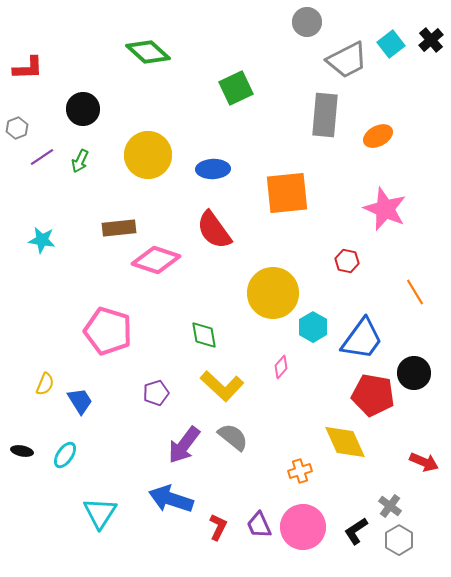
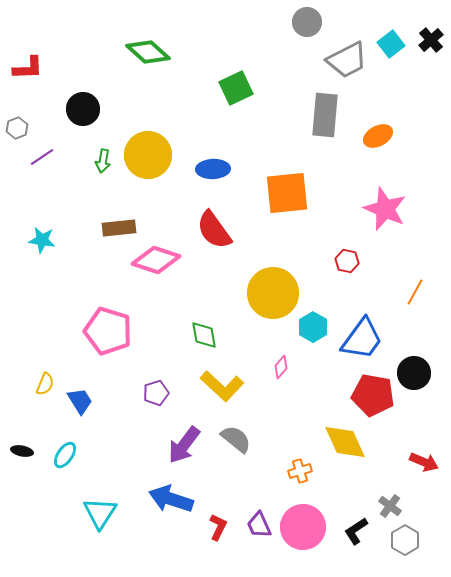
green arrow at (80, 161): moved 23 px right; rotated 15 degrees counterclockwise
orange line at (415, 292): rotated 60 degrees clockwise
gray semicircle at (233, 437): moved 3 px right, 2 px down
gray hexagon at (399, 540): moved 6 px right
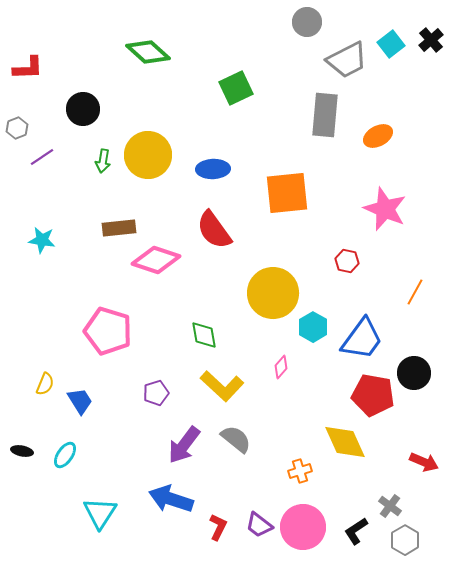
purple trapezoid at (259, 525): rotated 28 degrees counterclockwise
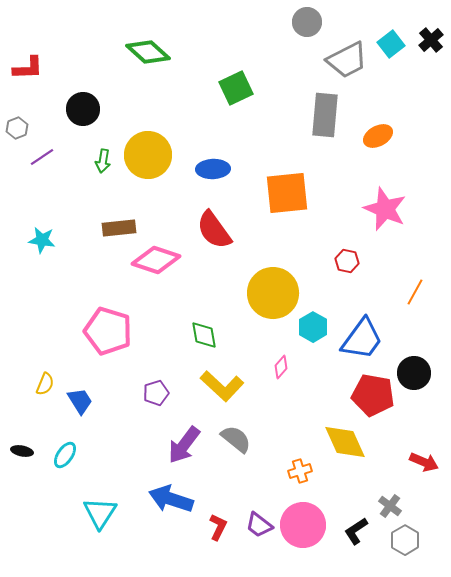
pink circle at (303, 527): moved 2 px up
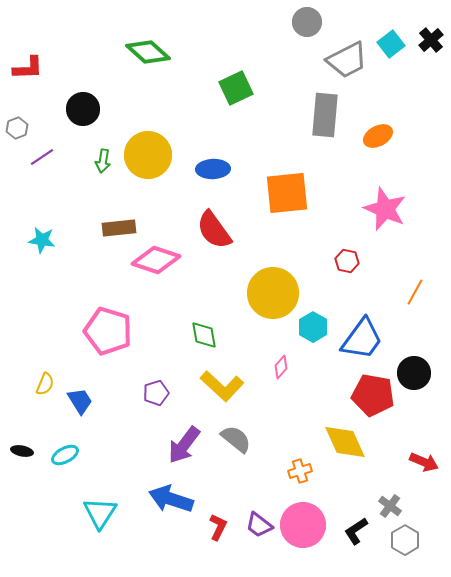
cyan ellipse at (65, 455): rotated 28 degrees clockwise
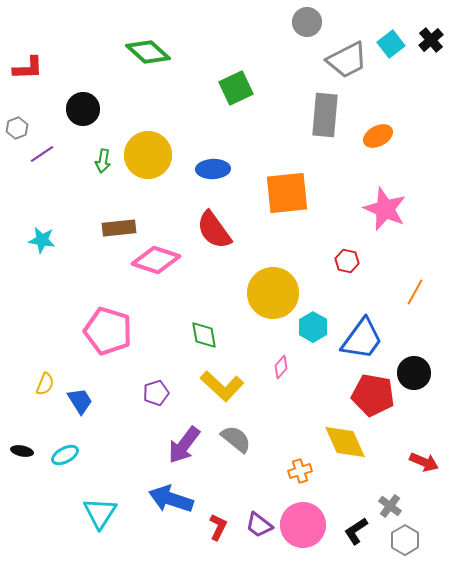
purple line at (42, 157): moved 3 px up
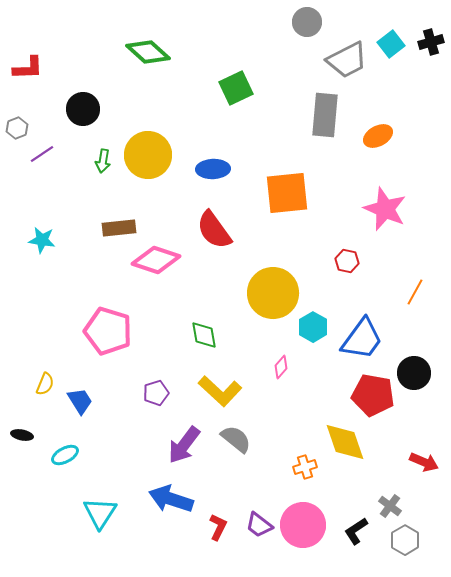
black cross at (431, 40): moved 2 px down; rotated 25 degrees clockwise
yellow L-shape at (222, 386): moved 2 px left, 5 px down
yellow diamond at (345, 442): rotated 6 degrees clockwise
black ellipse at (22, 451): moved 16 px up
orange cross at (300, 471): moved 5 px right, 4 px up
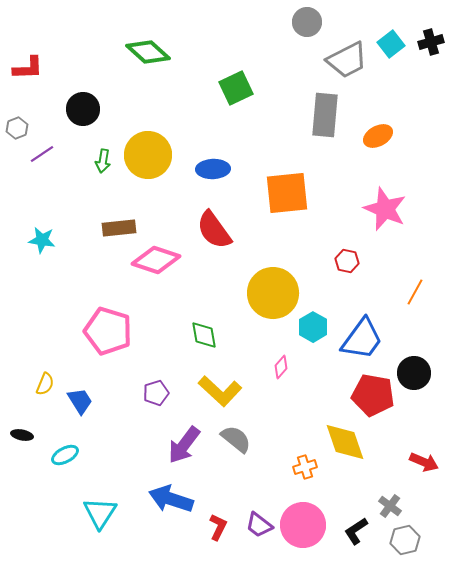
gray hexagon at (405, 540): rotated 16 degrees clockwise
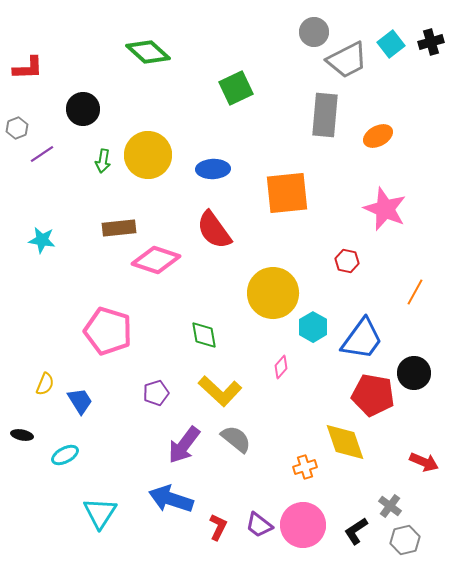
gray circle at (307, 22): moved 7 px right, 10 px down
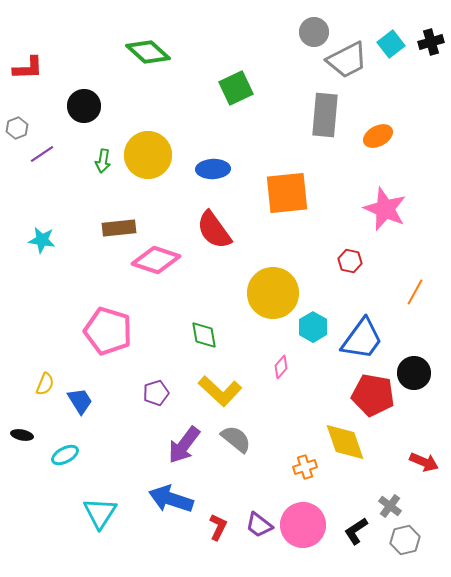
black circle at (83, 109): moved 1 px right, 3 px up
red hexagon at (347, 261): moved 3 px right
